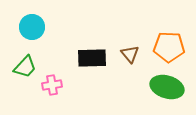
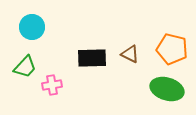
orange pentagon: moved 3 px right, 2 px down; rotated 12 degrees clockwise
brown triangle: rotated 24 degrees counterclockwise
green ellipse: moved 2 px down
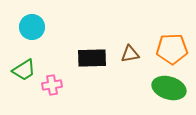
orange pentagon: rotated 16 degrees counterclockwise
brown triangle: rotated 36 degrees counterclockwise
green trapezoid: moved 1 px left, 3 px down; rotated 15 degrees clockwise
green ellipse: moved 2 px right, 1 px up
